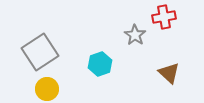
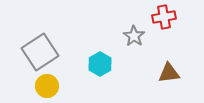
gray star: moved 1 px left, 1 px down
cyan hexagon: rotated 10 degrees counterclockwise
brown triangle: rotated 50 degrees counterclockwise
yellow circle: moved 3 px up
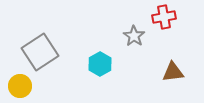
brown triangle: moved 4 px right, 1 px up
yellow circle: moved 27 px left
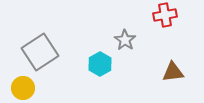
red cross: moved 1 px right, 2 px up
gray star: moved 9 px left, 4 px down
yellow circle: moved 3 px right, 2 px down
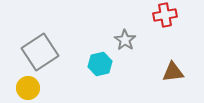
cyan hexagon: rotated 15 degrees clockwise
yellow circle: moved 5 px right
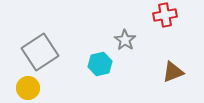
brown triangle: rotated 15 degrees counterclockwise
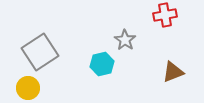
cyan hexagon: moved 2 px right
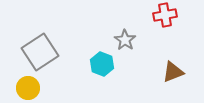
cyan hexagon: rotated 25 degrees counterclockwise
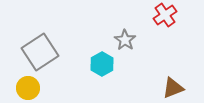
red cross: rotated 25 degrees counterclockwise
cyan hexagon: rotated 10 degrees clockwise
brown triangle: moved 16 px down
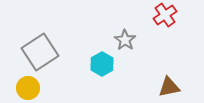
brown triangle: moved 4 px left, 1 px up; rotated 10 degrees clockwise
